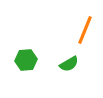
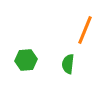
green semicircle: moved 1 px left; rotated 126 degrees clockwise
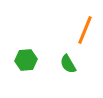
green semicircle: rotated 36 degrees counterclockwise
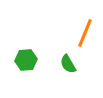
orange line: moved 3 px down
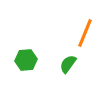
green semicircle: rotated 66 degrees clockwise
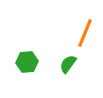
green hexagon: moved 1 px right, 2 px down
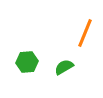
green semicircle: moved 4 px left, 3 px down; rotated 24 degrees clockwise
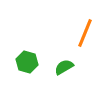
green hexagon: rotated 20 degrees clockwise
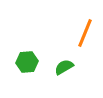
green hexagon: rotated 20 degrees counterclockwise
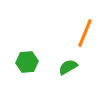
green semicircle: moved 4 px right
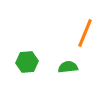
green semicircle: rotated 24 degrees clockwise
